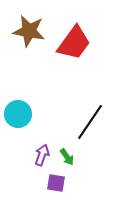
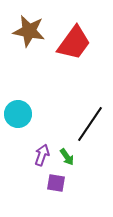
black line: moved 2 px down
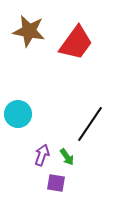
red trapezoid: moved 2 px right
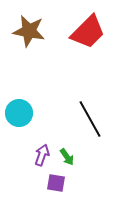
red trapezoid: moved 12 px right, 11 px up; rotated 9 degrees clockwise
cyan circle: moved 1 px right, 1 px up
black line: moved 5 px up; rotated 63 degrees counterclockwise
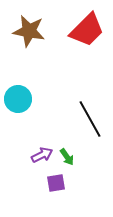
red trapezoid: moved 1 px left, 2 px up
cyan circle: moved 1 px left, 14 px up
purple arrow: rotated 45 degrees clockwise
purple square: rotated 18 degrees counterclockwise
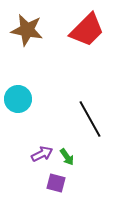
brown star: moved 2 px left, 1 px up
purple arrow: moved 1 px up
purple square: rotated 24 degrees clockwise
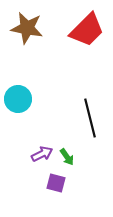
brown star: moved 2 px up
black line: moved 1 px up; rotated 15 degrees clockwise
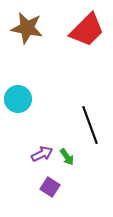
black line: moved 7 px down; rotated 6 degrees counterclockwise
purple square: moved 6 px left, 4 px down; rotated 18 degrees clockwise
